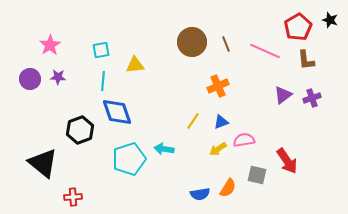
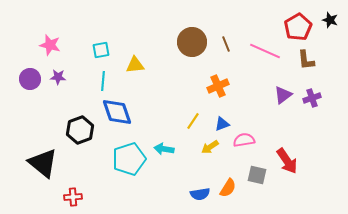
pink star: rotated 25 degrees counterclockwise
blue triangle: moved 1 px right, 2 px down
yellow arrow: moved 8 px left, 2 px up
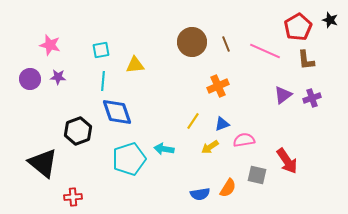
black hexagon: moved 2 px left, 1 px down
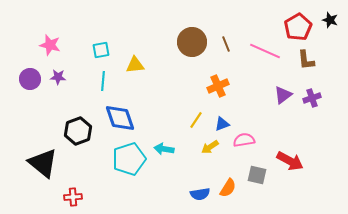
blue diamond: moved 3 px right, 6 px down
yellow line: moved 3 px right, 1 px up
red arrow: moved 3 px right; rotated 28 degrees counterclockwise
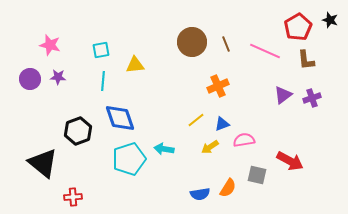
yellow line: rotated 18 degrees clockwise
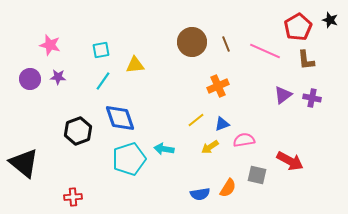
cyan line: rotated 30 degrees clockwise
purple cross: rotated 30 degrees clockwise
black triangle: moved 19 px left
